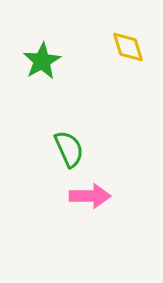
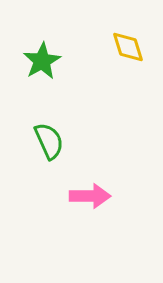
green semicircle: moved 20 px left, 8 px up
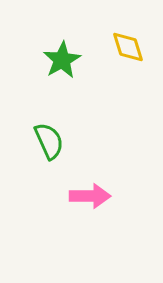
green star: moved 20 px right, 1 px up
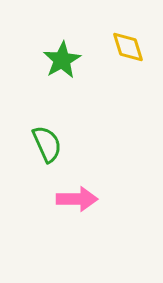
green semicircle: moved 2 px left, 3 px down
pink arrow: moved 13 px left, 3 px down
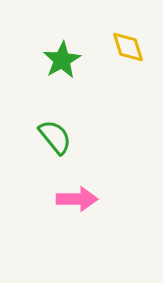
green semicircle: moved 8 px right, 7 px up; rotated 15 degrees counterclockwise
